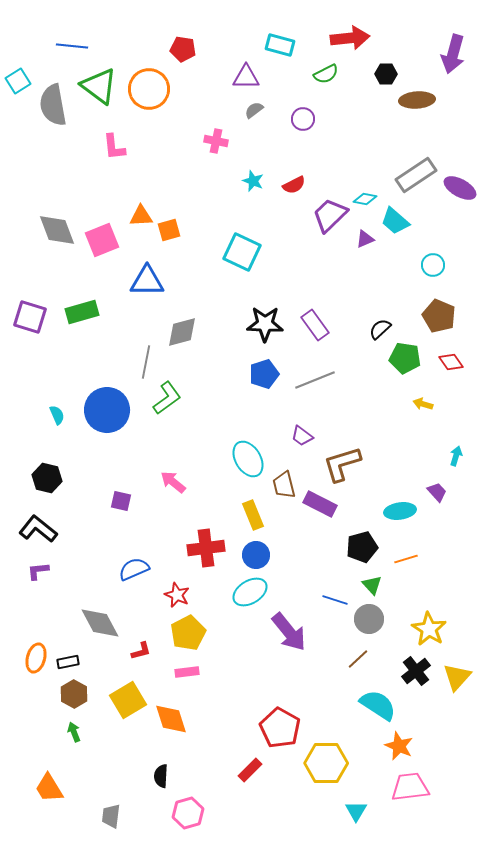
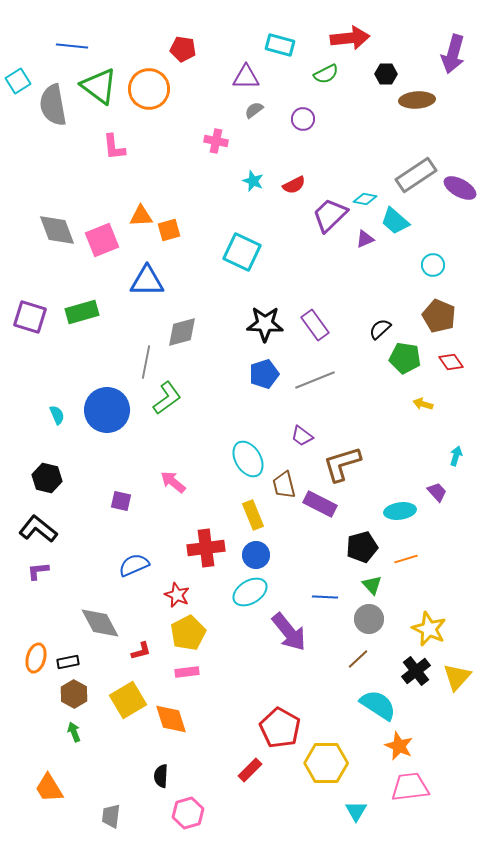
blue semicircle at (134, 569): moved 4 px up
blue line at (335, 600): moved 10 px left, 3 px up; rotated 15 degrees counterclockwise
yellow star at (429, 629): rotated 8 degrees counterclockwise
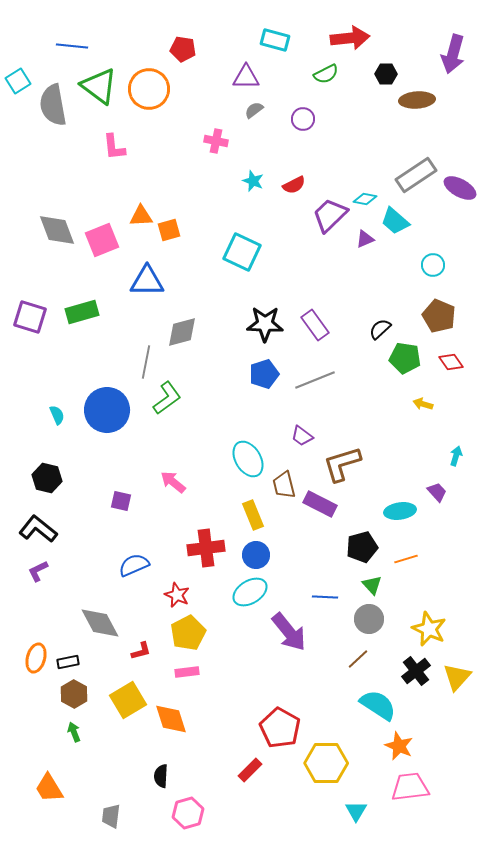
cyan rectangle at (280, 45): moved 5 px left, 5 px up
purple L-shape at (38, 571): rotated 20 degrees counterclockwise
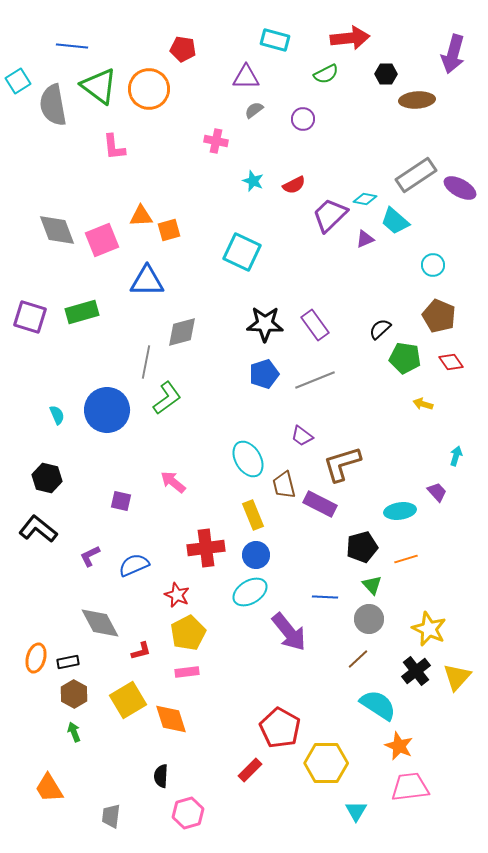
purple L-shape at (38, 571): moved 52 px right, 15 px up
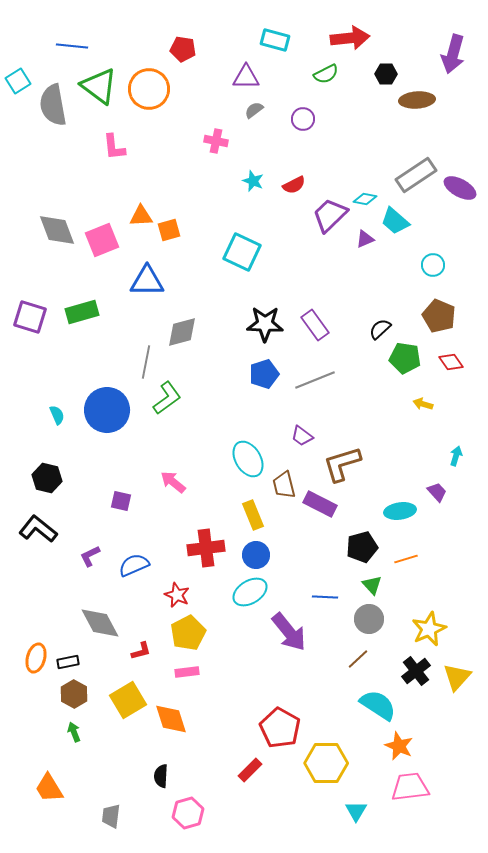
yellow star at (429, 629): rotated 24 degrees clockwise
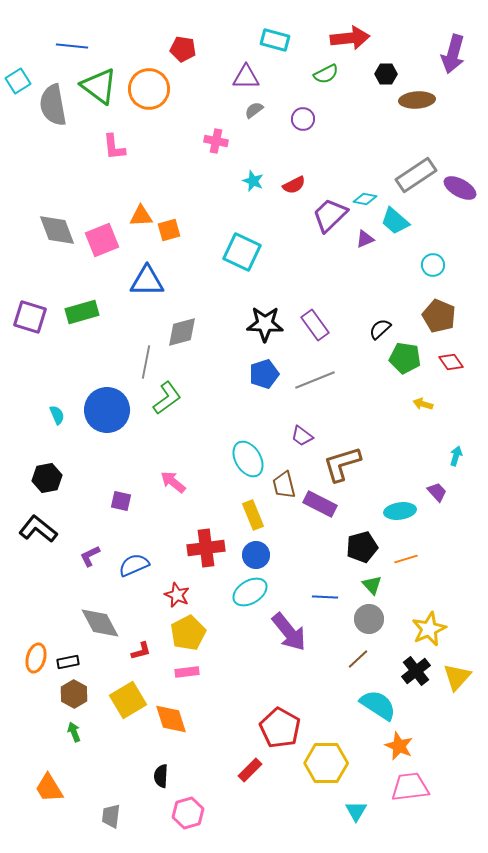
black hexagon at (47, 478): rotated 24 degrees counterclockwise
